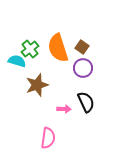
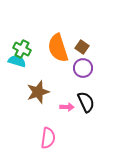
green cross: moved 8 px left; rotated 24 degrees counterclockwise
brown star: moved 1 px right, 7 px down
pink arrow: moved 3 px right, 2 px up
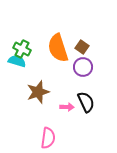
purple circle: moved 1 px up
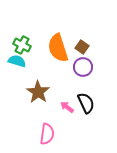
green cross: moved 4 px up
brown star: rotated 20 degrees counterclockwise
black semicircle: moved 1 px down
pink arrow: rotated 144 degrees counterclockwise
pink semicircle: moved 1 px left, 4 px up
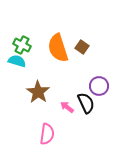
purple circle: moved 16 px right, 19 px down
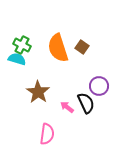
cyan semicircle: moved 2 px up
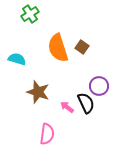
green cross: moved 8 px right, 31 px up; rotated 30 degrees clockwise
brown star: rotated 15 degrees counterclockwise
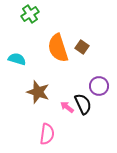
black semicircle: moved 3 px left, 1 px down
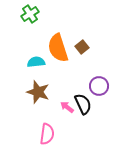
brown square: rotated 16 degrees clockwise
cyan semicircle: moved 19 px right, 3 px down; rotated 24 degrees counterclockwise
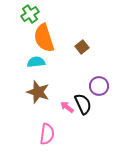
orange semicircle: moved 14 px left, 10 px up
